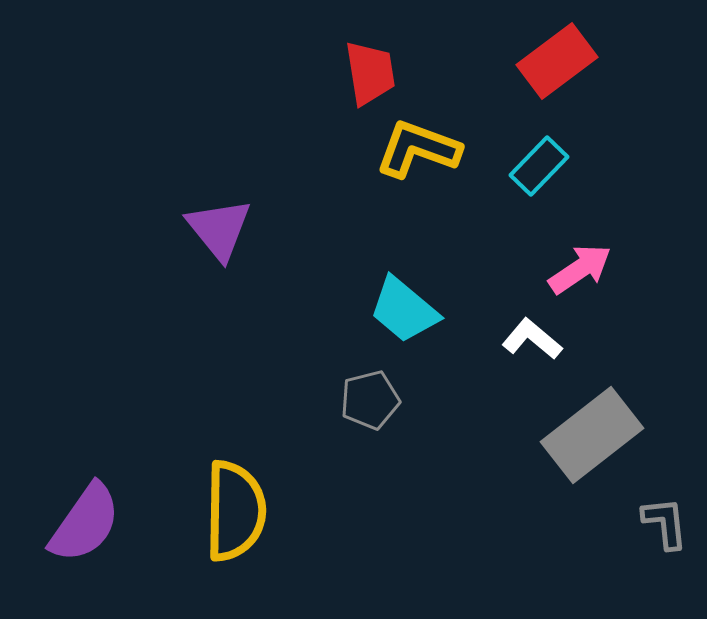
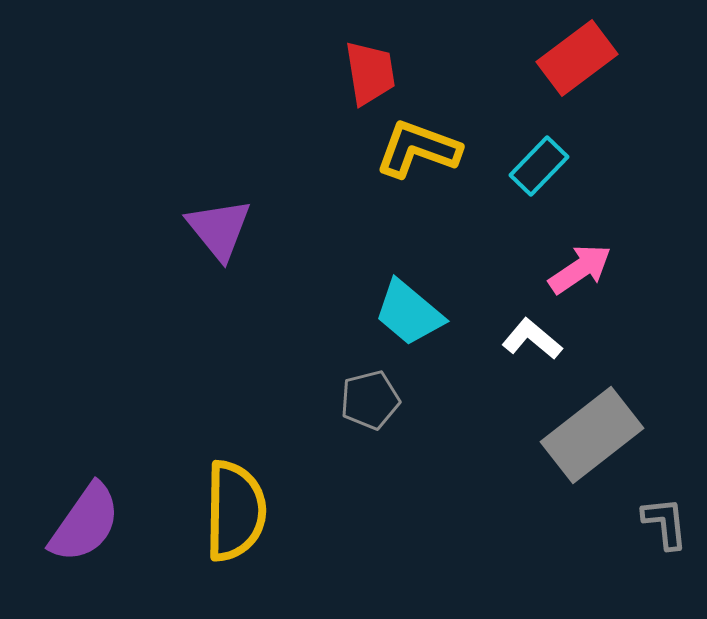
red rectangle: moved 20 px right, 3 px up
cyan trapezoid: moved 5 px right, 3 px down
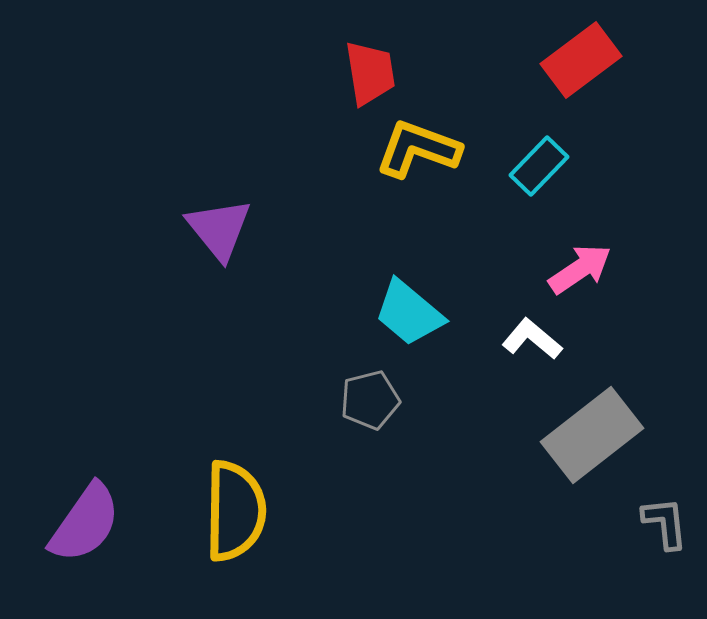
red rectangle: moved 4 px right, 2 px down
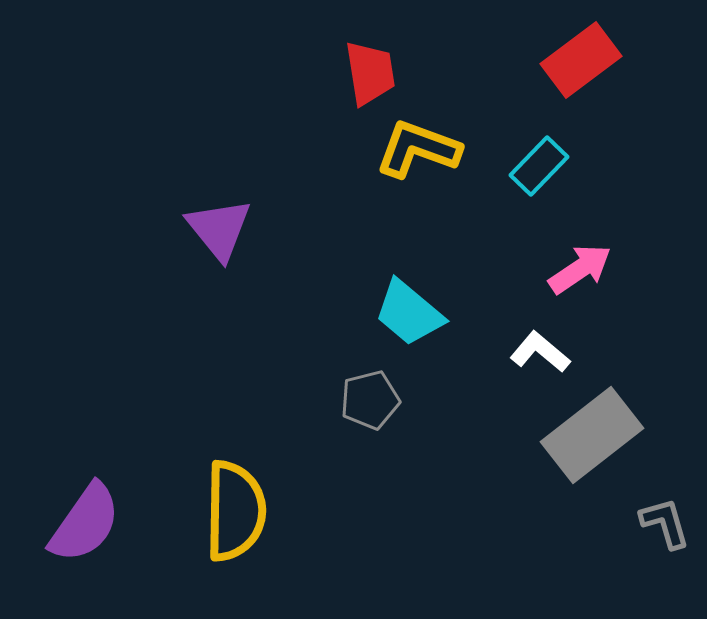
white L-shape: moved 8 px right, 13 px down
gray L-shape: rotated 10 degrees counterclockwise
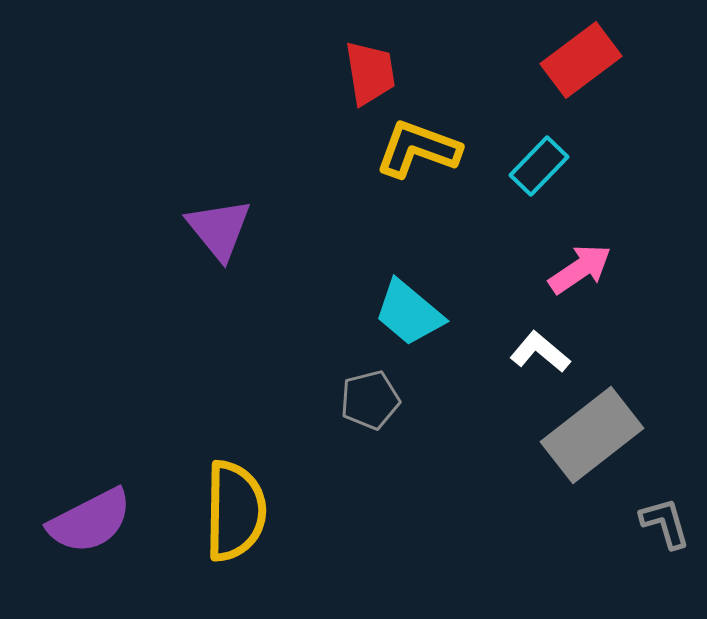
purple semicircle: moved 5 px right, 2 px up; rotated 28 degrees clockwise
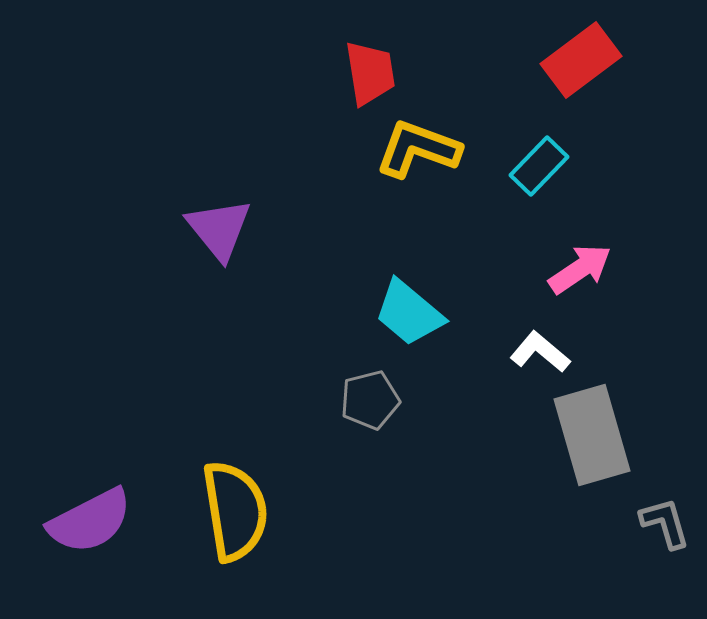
gray rectangle: rotated 68 degrees counterclockwise
yellow semicircle: rotated 10 degrees counterclockwise
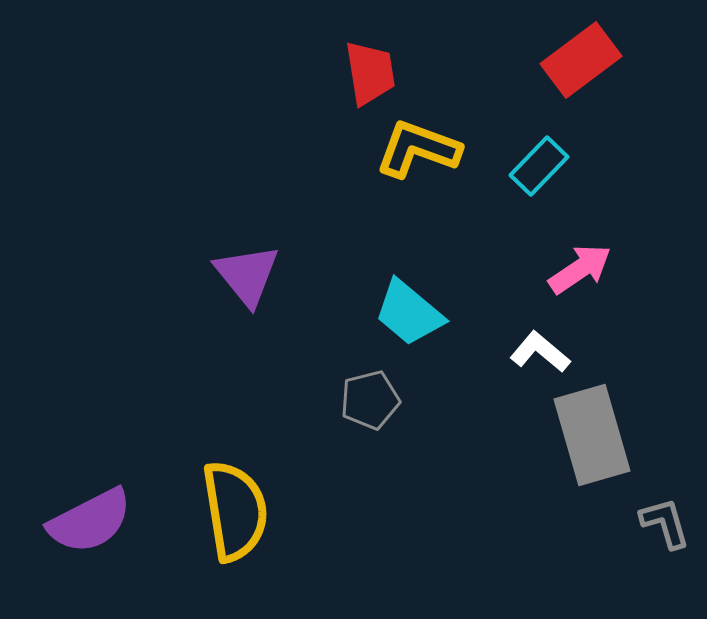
purple triangle: moved 28 px right, 46 px down
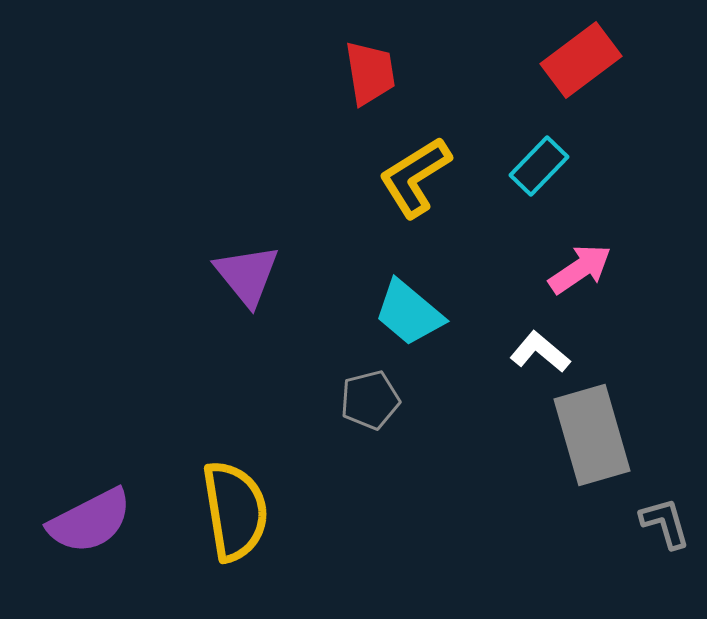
yellow L-shape: moved 3 px left, 28 px down; rotated 52 degrees counterclockwise
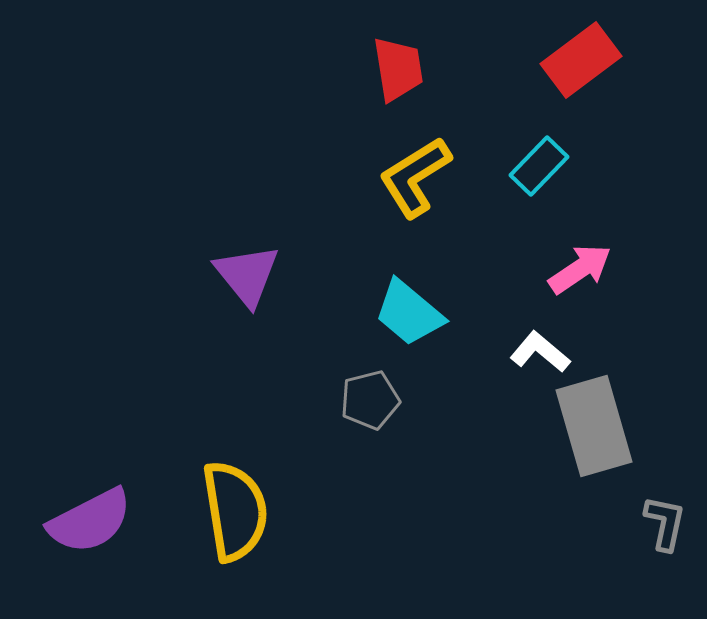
red trapezoid: moved 28 px right, 4 px up
gray rectangle: moved 2 px right, 9 px up
gray L-shape: rotated 28 degrees clockwise
